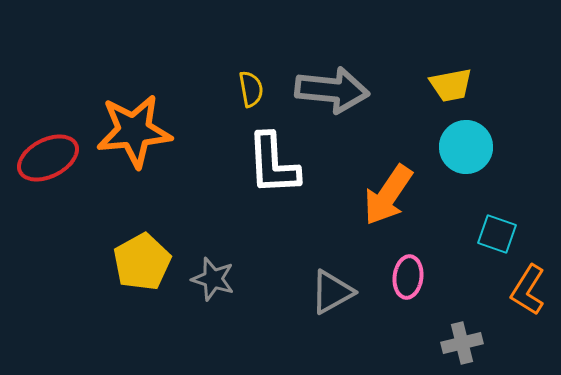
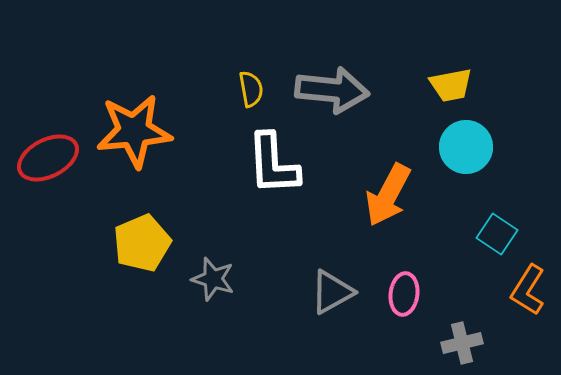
orange arrow: rotated 6 degrees counterclockwise
cyan square: rotated 15 degrees clockwise
yellow pentagon: moved 19 px up; rotated 6 degrees clockwise
pink ellipse: moved 4 px left, 17 px down
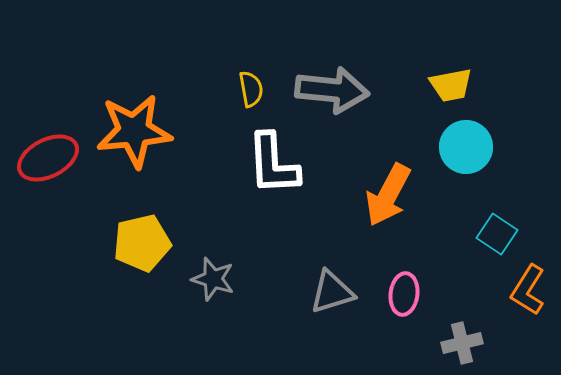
yellow pentagon: rotated 10 degrees clockwise
gray triangle: rotated 12 degrees clockwise
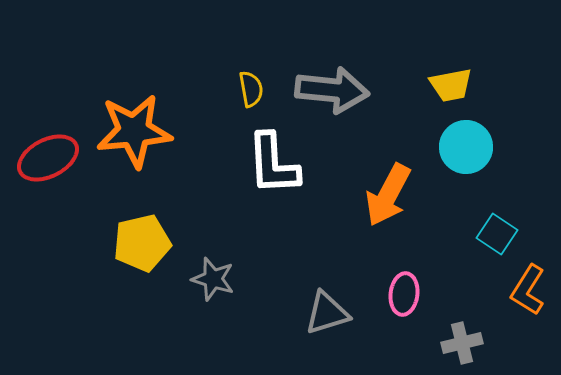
gray triangle: moved 5 px left, 21 px down
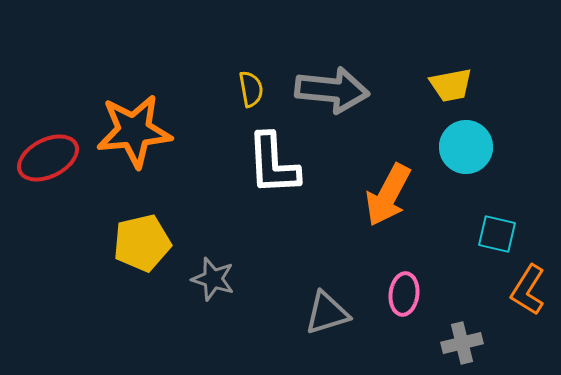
cyan square: rotated 21 degrees counterclockwise
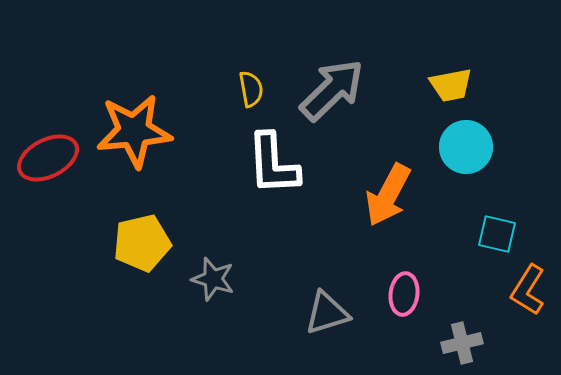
gray arrow: rotated 50 degrees counterclockwise
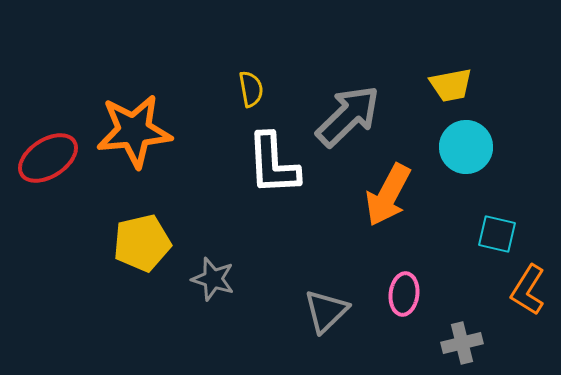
gray arrow: moved 16 px right, 26 px down
red ellipse: rotated 6 degrees counterclockwise
gray triangle: moved 1 px left, 2 px up; rotated 27 degrees counterclockwise
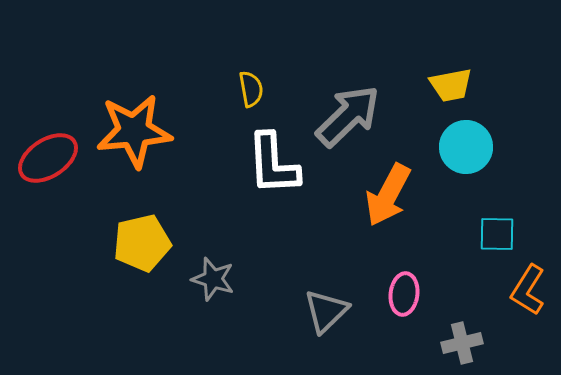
cyan square: rotated 12 degrees counterclockwise
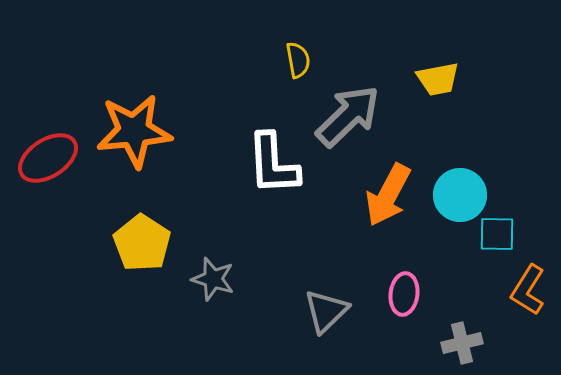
yellow trapezoid: moved 13 px left, 6 px up
yellow semicircle: moved 47 px right, 29 px up
cyan circle: moved 6 px left, 48 px down
yellow pentagon: rotated 26 degrees counterclockwise
